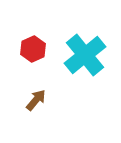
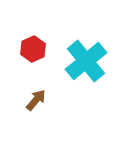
cyan cross: moved 1 px right, 6 px down
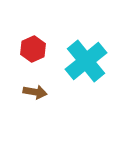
brown arrow: moved 1 px left, 8 px up; rotated 60 degrees clockwise
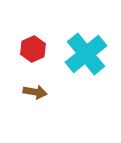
cyan cross: moved 7 px up
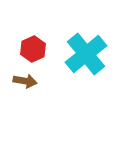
brown arrow: moved 10 px left, 11 px up
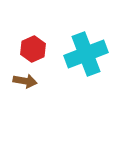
cyan cross: rotated 18 degrees clockwise
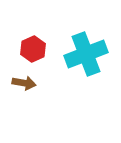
brown arrow: moved 1 px left, 2 px down
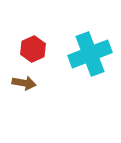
cyan cross: moved 4 px right
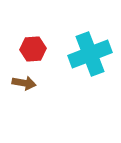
red hexagon: rotated 20 degrees clockwise
